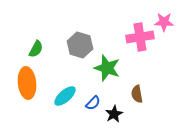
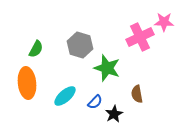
pink cross: rotated 16 degrees counterclockwise
blue semicircle: moved 2 px right, 1 px up
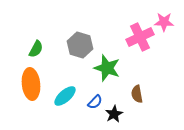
orange ellipse: moved 4 px right, 1 px down
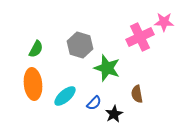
orange ellipse: moved 2 px right
blue semicircle: moved 1 px left, 1 px down
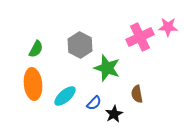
pink star: moved 4 px right, 5 px down
gray hexagon: rotated 10 degrees clockwise
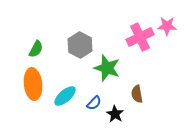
pink star: moved 1 px left, 1 px up
black star: moved 1 px right; rotated 12 degrees counterclockwise
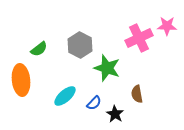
pink cross: moved 1 px left, 1 px down
green semicircle: moved 3 px right; rotated 24 degrees clockwise
orange ellipse: moved 12 px left, 4 px up
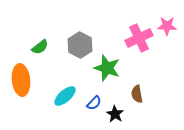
green semicircle: moved 1 px right, 2 px up
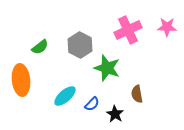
pink star: moved 1 px down
pink cross: moved 11 px left, 8 px up
blue semicircle: moved 2 px left, 1 px down
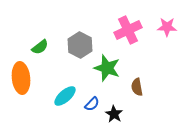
orange ellipse: moved 2 px up
brown semicircle: moved 7 px up
black star: moved 1 px left
